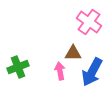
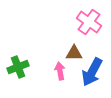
brown triangle: moved 1 px right
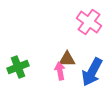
brown triangle: moved 7 px left, 6 px down
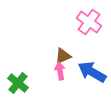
brown triangle: moved 4 px left, 3 px up; rotated 24 degrees counterclockwise
green cross: moved 16 px down; rotated 30 degrees counterclockwise
blue arrow: rotated 92 degrees clockwise
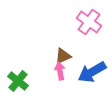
blue arrow: rotated 60 degrees counterclockwise
green cross: moved 2 px up
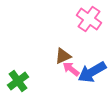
pink cross: moved 3 px up
pink arrow: moved 11 px right, 2 px up; rotated 42 degrees counterclockwise
green cross: rotated 15 degrees clockwise
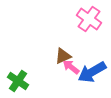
pink arrow: moved 2 px up
green cross: rotated 20 degrees counterclockwise
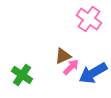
pink arrow: rotated 96 degrees clockwise
blue arrow: moved 1 px right, 1 px down
green cross: moved 4 px right, 6 px up
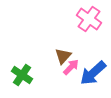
brown triangle: rotated 24 degrees counterclockwise
blue arrow: rotated 12 degrees counterclockwise
